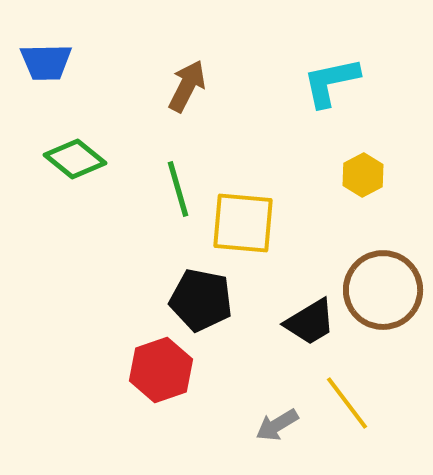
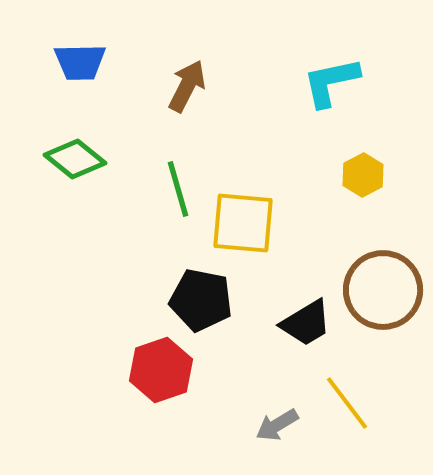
blue trapezoid: moved 34 px right
black trapezoid: moved 4 px left, 1 px down
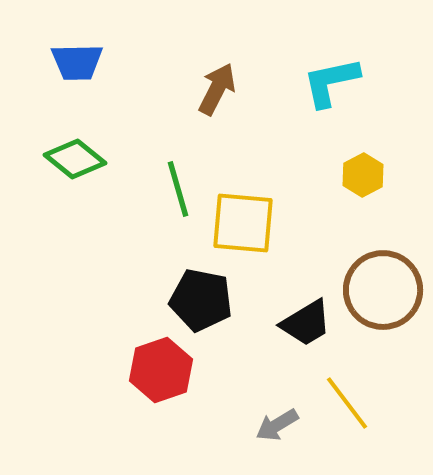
blue trapezoid: moved 3 px left
brown arrow: moved 30 px right, 3 px down
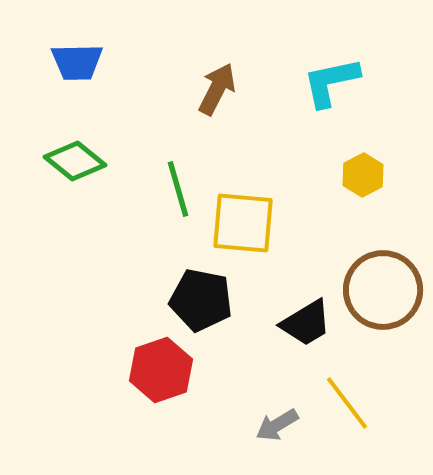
green diamond: moved 2 px down
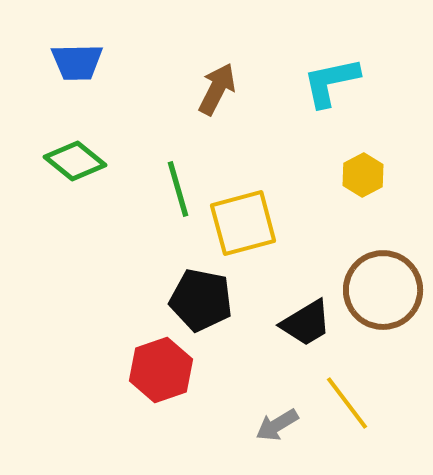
yellow square: rotated 20 degrees counterclockwise
